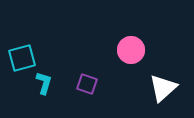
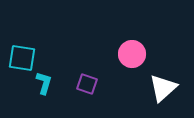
pink circle: moved 1 px right, 4 px down
cyan square: rotated 24 degrees clockwise
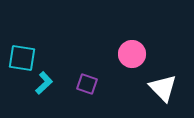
cyan L-shape: rotated 30 degrees clockwise
white triangle: rotated 32 degrees counterclockwise
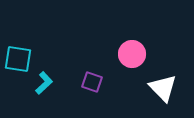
cyan square: moved 4 px left, 1 px down
purple square: moved 5 px right, 2 px up
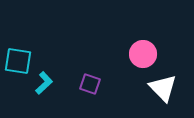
pink circle: moved 11 px right
cyan square: moved 2 px down
purple square: moved 2 px left, 2 px down
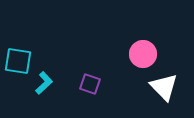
white triangle: moved 1 px right, 1 px up
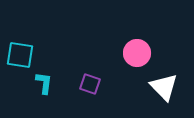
pink circle: moved 6 px left, 1 px up
cyan square: moved 2 px right, 6 px up
cyan L-shape: rotated 40 degrees counterclockwise
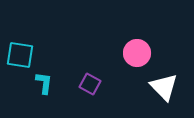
purple square: rotated 10 degrees clockwise
